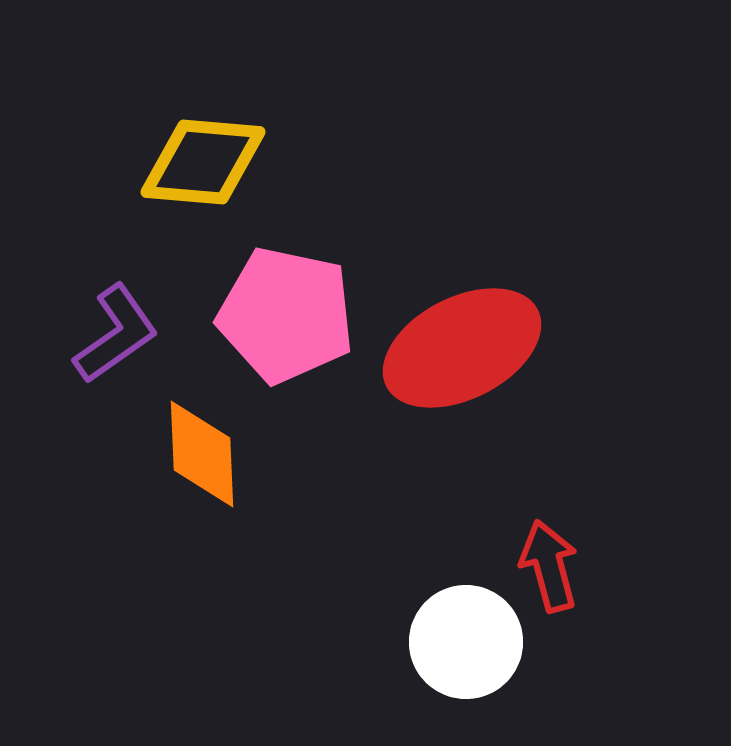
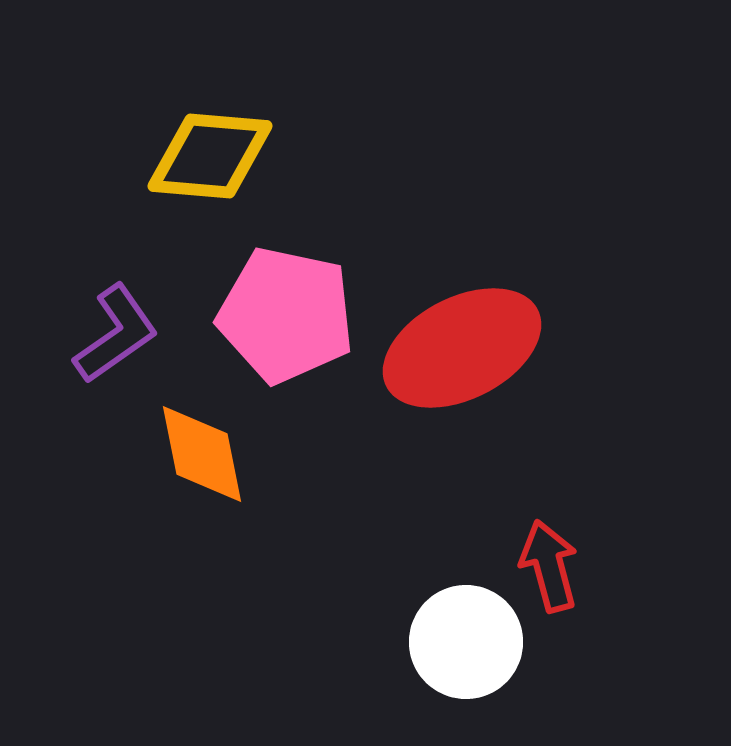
yellow diamond: moved 7 px right, 6 px up
orange diamond: rotated 9 degrees counterclockwise
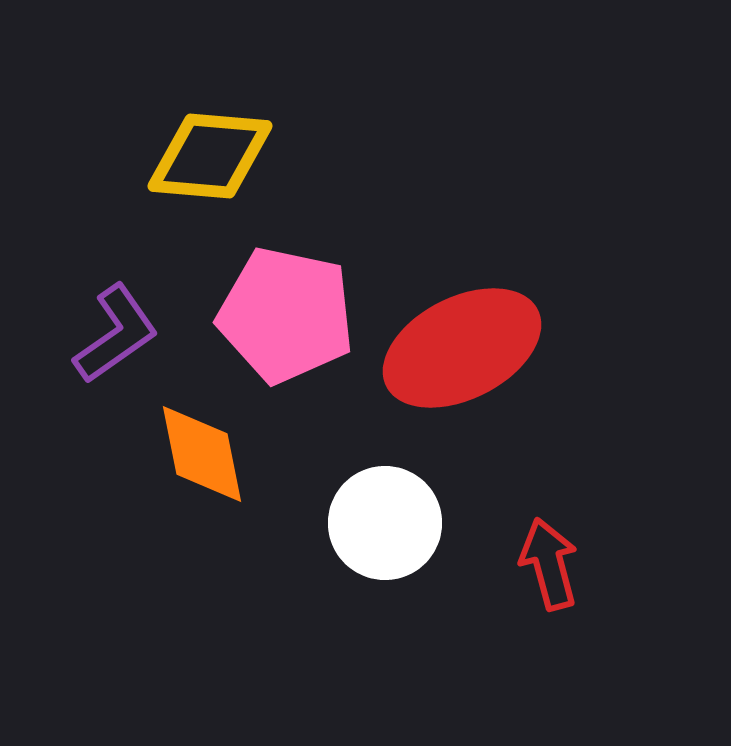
red arrow: moved 2 px up
white circle: moved 81 px left, 119 px up
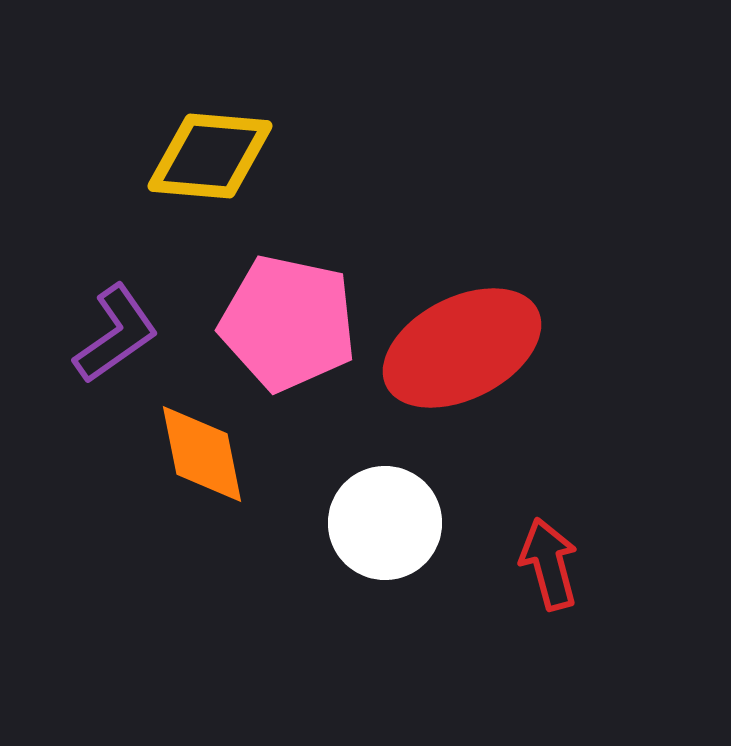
pink pentagon: moved 2 px right, 8 px down
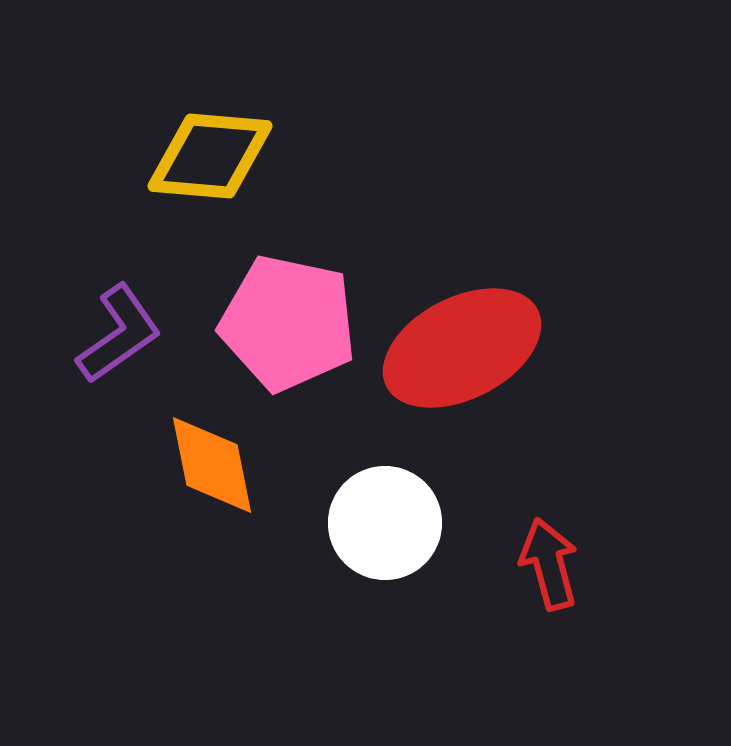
purple L-shape: moved 3 px right
orange diamond: moved 10 px right, 11 px down
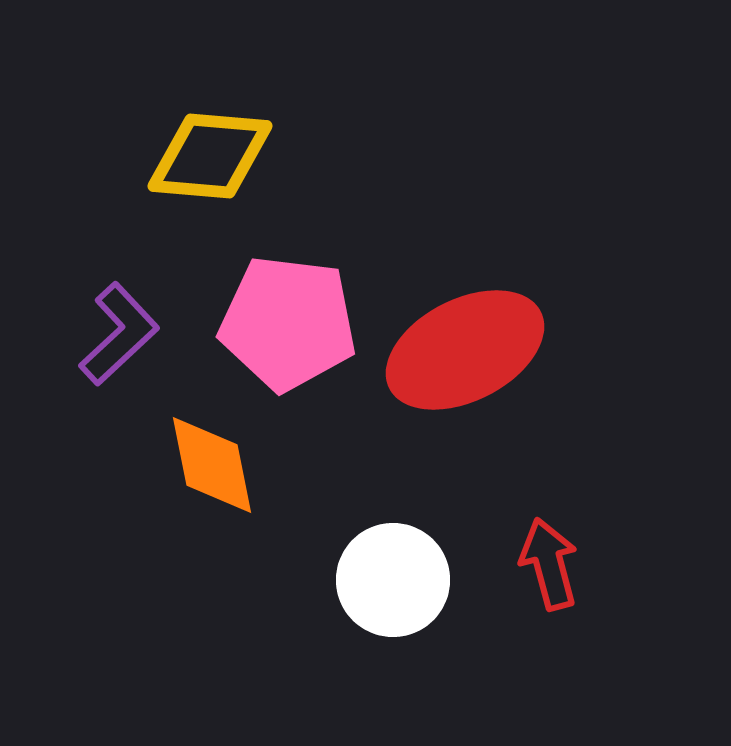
pink pentagon: rotated 5 degrees counterclockwise
purple L-shape: rotated 8 degrees counterclockwise
red ellipse: moved 3 px right, 2 px down
white circle: moved 8 px right, 57 px down
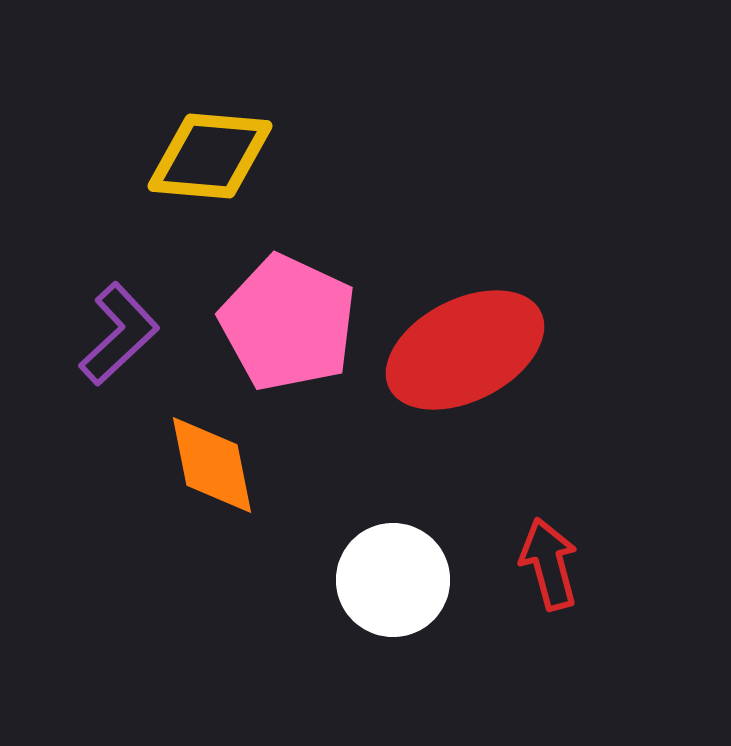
pink pentagon: rotated 18 degrees clockwise
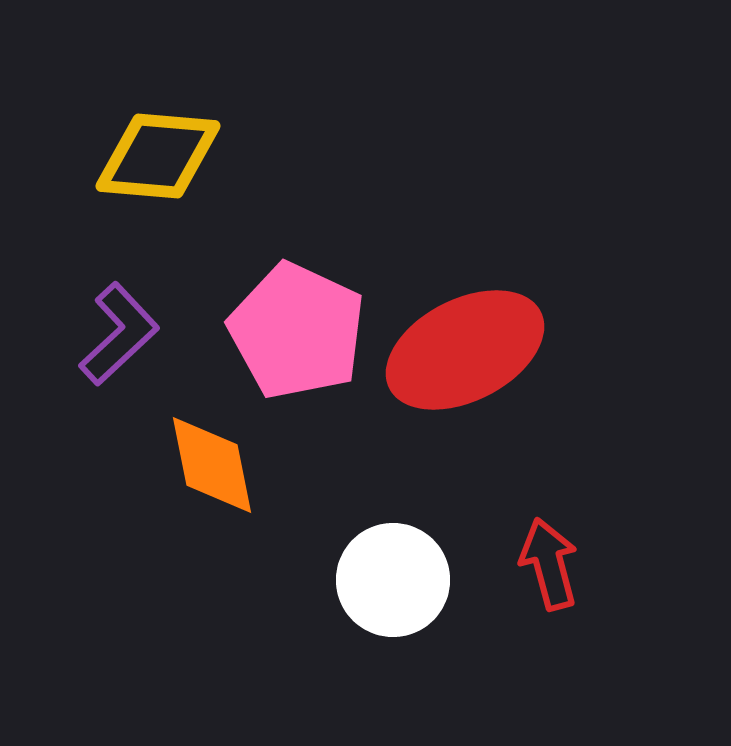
yellow diamond: moved 52 px left
pink pentagon: moved 9 px right, 8 px down
